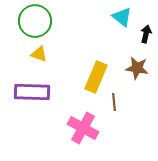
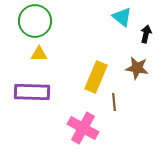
yellow triangle: rotated 18 degrees counterclockwise
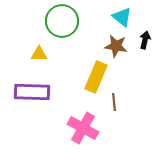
green circle: moved 27 px right
black arrow: moved 1 px left, 6 px down
brown star: moved 21 px left, 22 px up
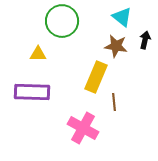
yellow triangle: moved 1 px left
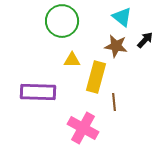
black arrow: rotated 30 degrees clockwise
yellow triangle: moved 34 px right, 6 px down
yellow rectangle: rotated 8 degrees counterclockwise
purple rectangle: moved 6 px right
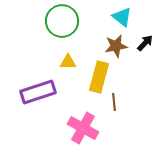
black arrow: moved 3 px down
brown star: rotated 20 degrees counterclockwise
yellow triangle: moved 4 px left, 2 px down
yellow rectangle: moved 3 px right
purple rectangle: rotated 20 degrees counterclockwise
